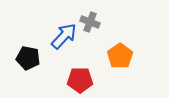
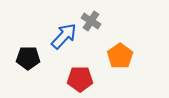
gray cross: moved 1 px right, 1 px up; rotated 12 degrees clockwise
black pentagon: rotated 10 degrees counterclockwise
red pentagon: moved 1 px up
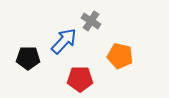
blue arrow: moved 5 px down
orange pentagon: rotated 25 degrees counterclockwise
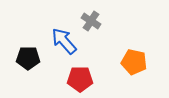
blue arrow: rotated 84 degrees counterclockwise
orange pentagon: moved 14 px right, 6 px down
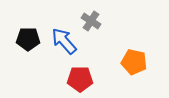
black pentagon: moved 19 px up
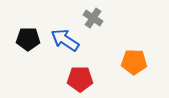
gray cross: moved 2 px right, 3 px up
blue arrow: moved 1 px right, 1 px up; rotated 16 degrees counterclockwise
orange pentagon: rotated 10 degrees counterclockwise
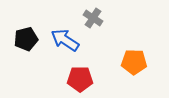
black pentagon: moved 2 px left; rotated 15 degrees counterclockwise
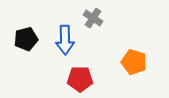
blue arrow: rotated 124 degrees counterclockwise
orange pentagon: rotated 15 degrees clockwise
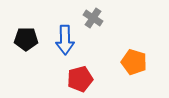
black pentagon: rotated 15 degrees clockwise
red pentagon: rotated 15 degrees counterclockwise
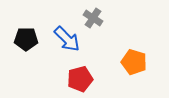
blue arrow: moved 2 px right, 1 px up; rotated 44 degrees counterclockwise
